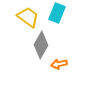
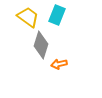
cyan rectangle: moved 2 px down
gray diamond: rotated 12 degrees counterclockwise
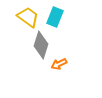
cyan rectangle: moved 2 px left, 2 px down
orange arrow: rotated 14 degrees counterclockwise
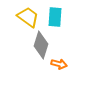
cyan rectangle: rotated 18 degrees counterclockwise
orange arrow: rotated 140 degrees counterclockwise
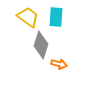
cyan rectangle: moved 1 px right
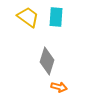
gray diamond: moved 6 px right, 16 px down
orange arrow: moved 23 px down
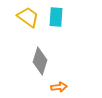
gray diamond: moved 7 px left
orange arrow: rotated 21 degrees counterclockwise
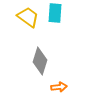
cyan rectangle: moved 1 px left, 4 px up
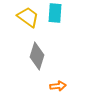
gray diamond: moved 3 px left, 5 px up
orange arrow: moved 1 px left, 1 px up
